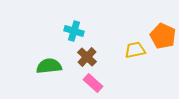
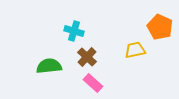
orange pentagon: moved 3 px left, 9 px up
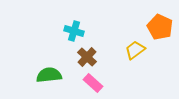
yellow trapezoid: rotated 25 degrees counterclockwise
green semicircle: moved 9 px down
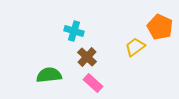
yellow trapezoid: moved 3 px up
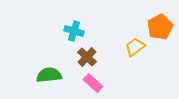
orange pentagon: rotated 20 degrees clockwise
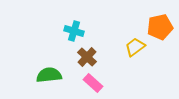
orange pentagon: rotated 15 degrees clockwise
